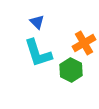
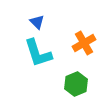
green hexagon: moved 5 px right, 14 px down; rotated 10 degrees clockwise
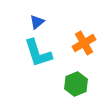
blue triangle: rotated 35 degrees clockwise
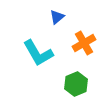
blue triangle: moved 20 px right, 5 px up
cyan L-shape: rotated 12 degrees counterclockwise
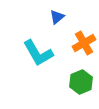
green hexagon: moved 5 px right, 2 px up
